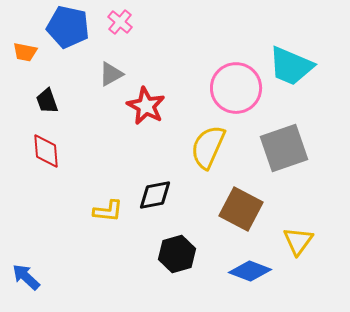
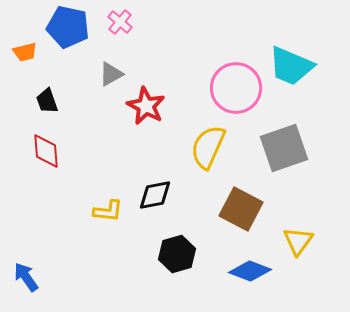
orange trapezoid: rotated 25 degrees counterclockwise
blue arrow: rotated 12 degrees clockwise
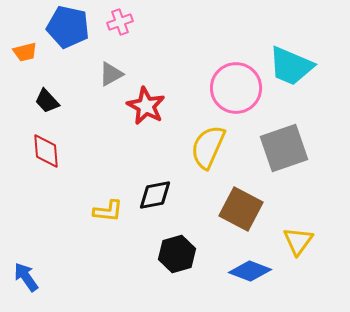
pink cross: rotated 30 degrees clockwise
black trapezoid: rotated 24 degrees counterclockwise
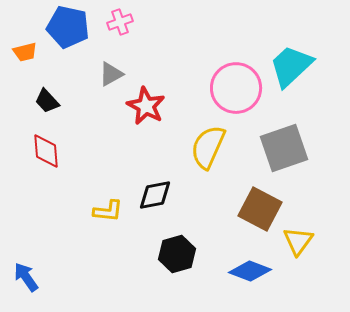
cyan trapezoid: rotated 114 degrees clockwise
brown square: moved 19 px right
